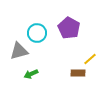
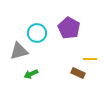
yellow line: rotated 40 degrees clockwise
brown rectangle: rotated 24 degrees clockwise
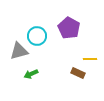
cyan circle: moved 3 px down
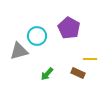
green arrow: moved 16 px right; rotated 24 degrees counterclockwise
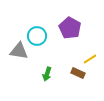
purple pentagon: moved 1 px right
gray triangle: rotated 24 degrees clockwise
yellow line: rotated 32 degrees counterclockwise
green arrow: rotated 24 degrees counterclockwise
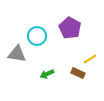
gray triangle: moved 2 px left, 3 px down
green arrow: rotated 48 degrees clockwise
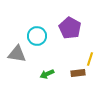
yellow line: rotated 40 degrees counterclockwise
brown rectangle: rotated 32 degrees counterclockwise
